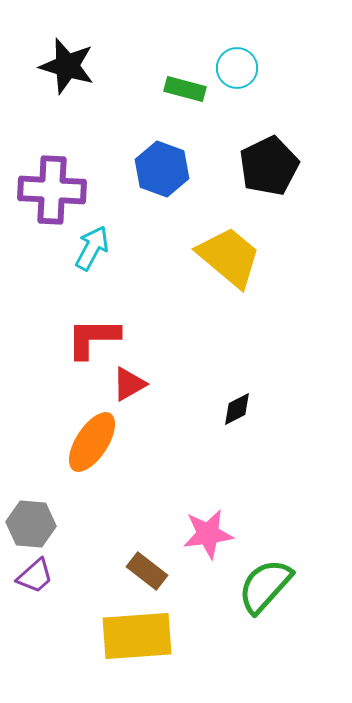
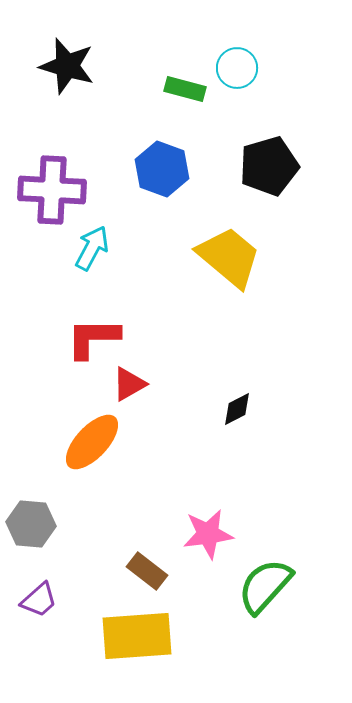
black pentagon: rotated 10 degrees clockwise
orange ellipse: rotated 10 degrees clockwise
purple trapezoid: moved 4 px right, 24 px down
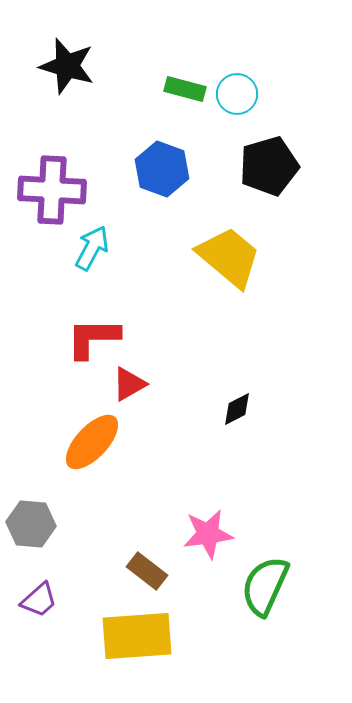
cyan circle: moved 26 px down
green semicircle: rotated 18 degrees counterclockwise
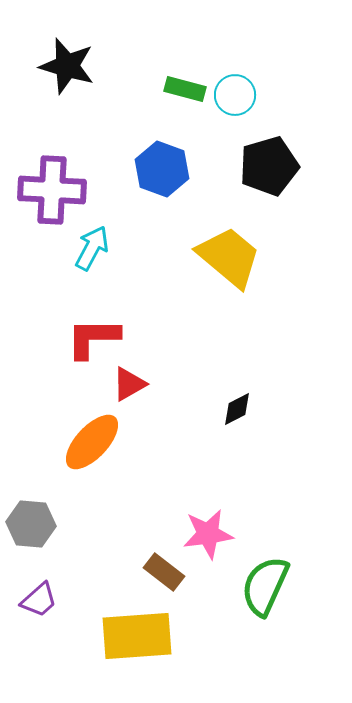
cyan circle: moved 2 px left, 1 px down
brown rectangle: moved 17 px right, 1 px down
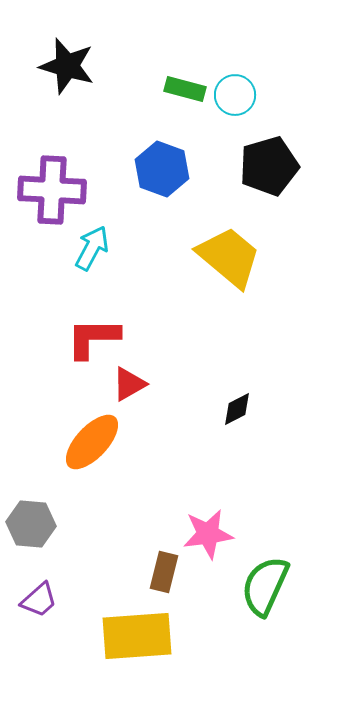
brown rectangle: rotated 66 degrees clockwise
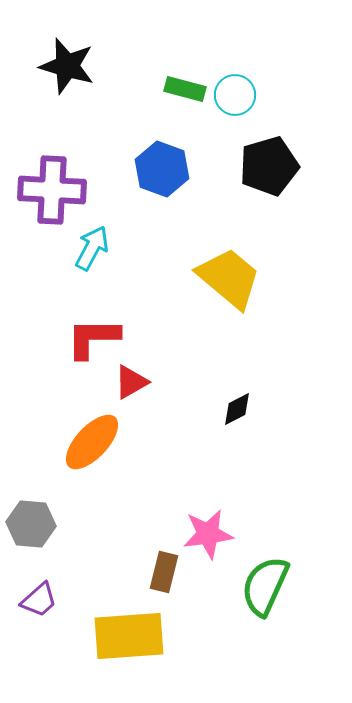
yellow trapezoid: moved 21 px down
red triangle: moved 2 px right, 2 px up
yellow rectangle: moved 8 px left
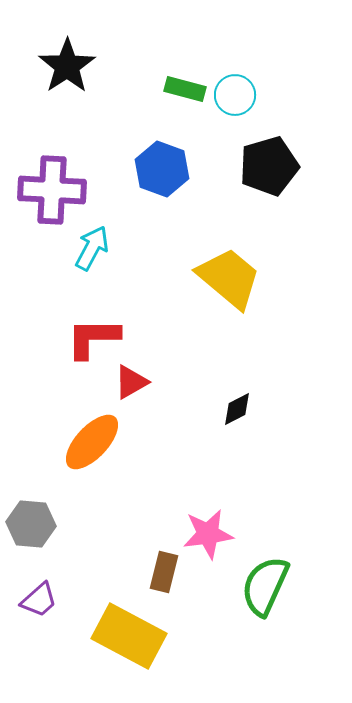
black star: rotated 22 degrees clockwise
yellow rectangle: rotated 32 degrees clockwise
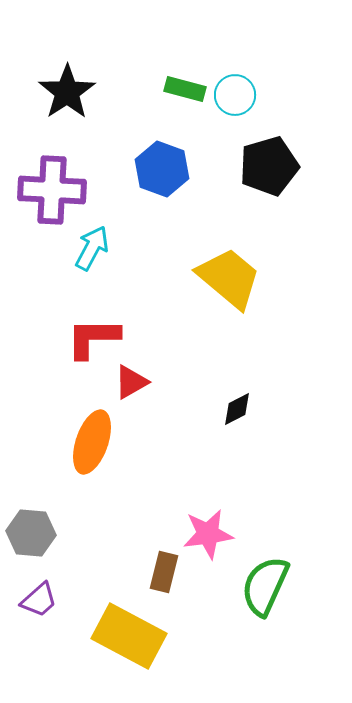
black star: moved 26 px down
orange ellipse: rotated 24 degrees counterclockwise
gray hexagon: moved 9 px down
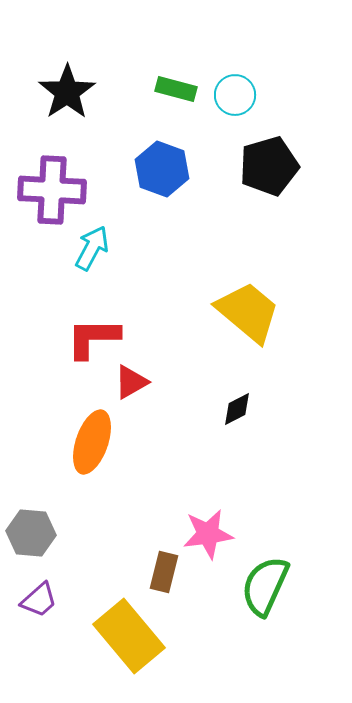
green rectangle: moved 9 px left
yellow trapezoid: moved 19 px right, 34 px down
yellow rectangle: rotated 22 degrees clockwise
